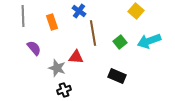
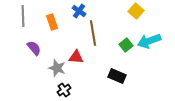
green square: moved 6 px right, 3 px down
black cross: rotated 16 degrees counterclockwise
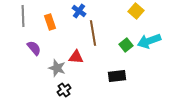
orange rectangle: moved 2 px left
black rectangle: rotated 30 degrees counterclockwise
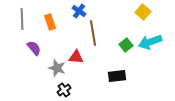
yellow square: moved 7 px right, 1 px down
gray line: moved 1 px left, 3 px down
cyan arrow: moved 1 px right, 1 px down
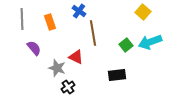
red triangle: rotated 21 degrees clockwise
black rectangle: moved 1 px up
black cross: moved 4 px right, 3 px up
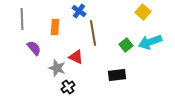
orange rectangle: moved 5 px right, 5 px down; rotated 21 degrees clockwise
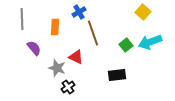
blue cross: moved 1 px down; rotated 24 degrees clockwise
brown line: rotated 10 degrees counterclockwise
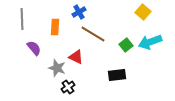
brown line: moved 1 px down; rotated 40 degrees counterclockwise
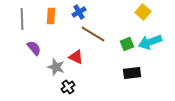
orange rectangle: moved 4 px left, 11 px up
green square: moved 1 px right, 1 px up; rotated 16 degrees clockwise
gray star: moved 1 px left, 1 px up
black rectangle: moved 15 px right, 2 px up
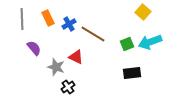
blue cross: moved 10 px left, 12 px down
orange rectangle: moved 3 px left, 2 px down; rotated 28 degrees counterclockwise
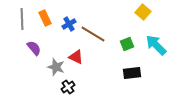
orange rectangle: moved 3 px left
cyan arrow: moved 6 px right, 3 px down; rotated 65 degrees clockwise
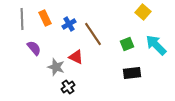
brown line: rotated 25 degrees clockwise
